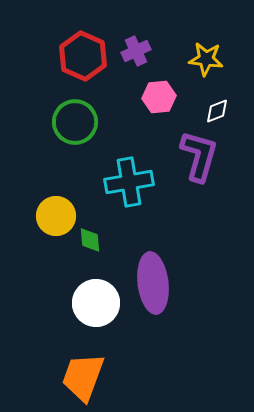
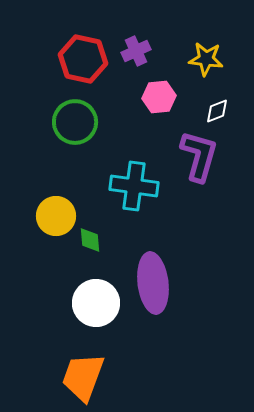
red hexagon: moved 3 px down; rotated 12 degrees counterclockwise
cyan cross: moved 5 px right, 4 px down; rotated 18 degrees clockwise
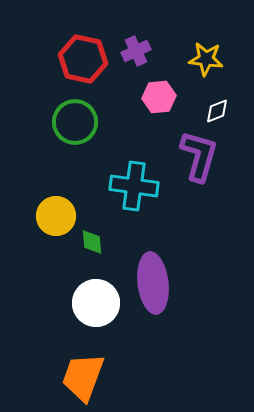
green diamond: moved 2 px right, 2 px down
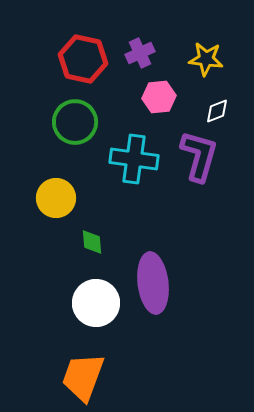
purple cross: moved 4 px right, 2 px down
cyan cross: moved 27 px up
yellow circle: moved 18 px up
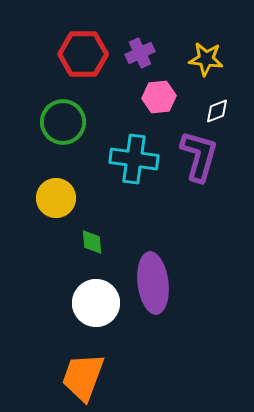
red hexagon: moved 5 px up; rotated 12 degrees counterclockwise
green circle: moved 12 px left
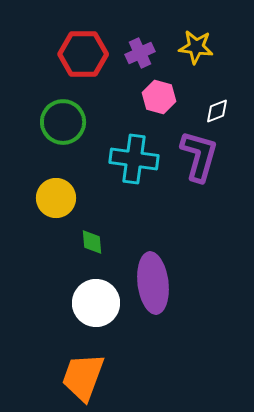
yellow star: moved 10 px left, 12 px up
pink hexagon: rotated 20 degrees clockwise
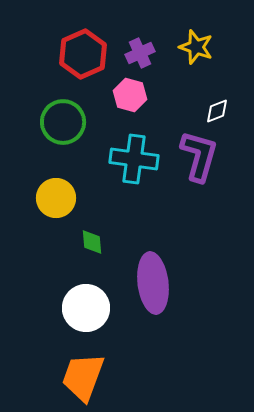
yellow star: rotated 12 degrees clockwise
red hexagon: rotated 24 degrees counterclockwise
pink hexagon: moved 29 px left, 2 px up
white circle: moved 10 px left, 5 px down
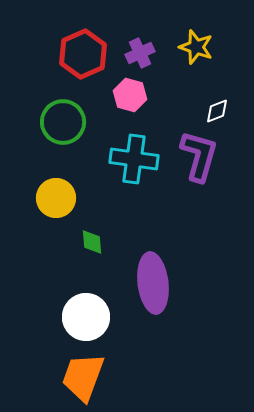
white circle: moved 9 px down
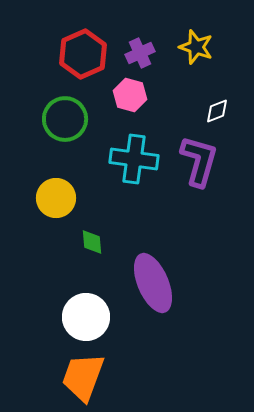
green circle: moved 2 px right, 3 px up
purple L-shape: moved 5 px down
purple ellipse: rotated 16 degrees counterclockwise
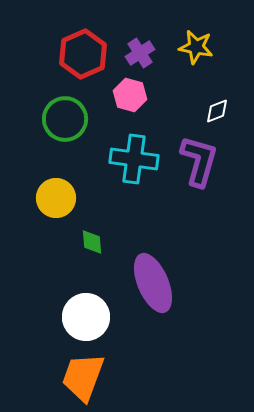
yellow star: rotated 8 degrees counterclockwise
purple cross: rotated 8 degrees counterclockwise
